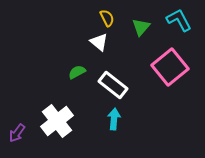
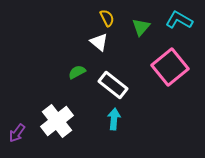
cyan L-shape: rotated 32 degrees counterclockwise
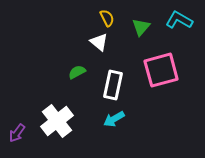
pink square: moved 9 px left, 3 px down; rotated 24 degrees clockwise
white rectangle: rotated 64 degrees clockwise
cyan arrow: rotated 125 degrees counterclockwise
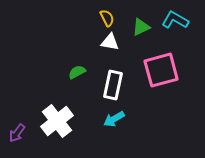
cyan L-shape: moved 4 px left
green triangle: rotated 24 degrees clockwise
white triangle: moved 11 px right; rotated 30 degrees counterclockwise
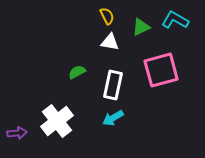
yellow semicircle: moved 2 px up
cyan arrow: moved 1 px left, 1 px up
purple arrow: rotated 132 degrees counterclockwise
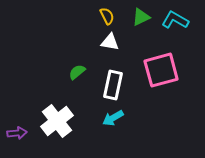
green triangle: moved 10 px up
green semicircle: rotated 12 degrees counterclockwise
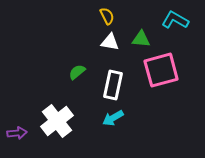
green triangle: moved 22 px down; rotated 30 degrees clockwise
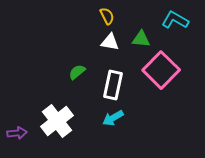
pink square: rotated 30 degrees counterclockwise
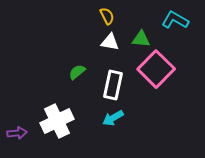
pink square: moved 5 px left, 1 px up
white cross: rotated 12 degrees clockwise
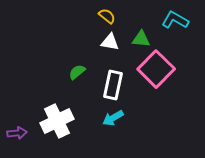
yellow semicircle: rotated 24 degrees counterclockwise
